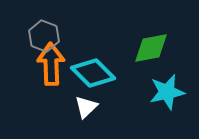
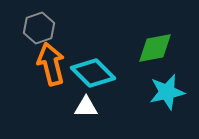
gray hexagon: moved 5 px left, 8 px up; rotated 20 degrees clockwise
green diamond: moved 4 px right
orange arrow: rotated 12 degrees counterclockwise
white triangle: rotated 45 degrees clockwise
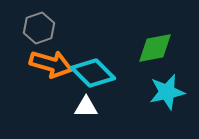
orange arrow: rotated 120 degrees clockwise
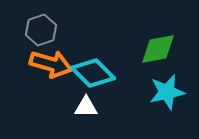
gray hexagon: moved 2 px right, 2 px down
green diamond: moved 3 px right, 1 px down
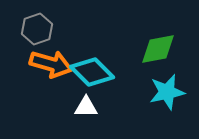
gray hexagon: moved 4 px left, 1 px up
cyan diamond: moved 1 px left, 1 px up
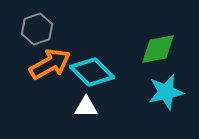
orange arrow: moved 1 px left; rotated 45 degrees counterclockwise
cyan star: moved 1 px left
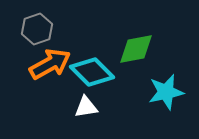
green diamond: moved 22 px left
white triangle: rotated 10 degrees counterclockwise
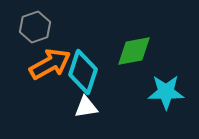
gray hexagon: moved 2 px left, 2 px up
green diamond: moved 2 px left, 2 px down
cyan diamond: moved 9 px left; rotated 63 degrees clockwise
cyan star: rotated 12 degrees clockwise
